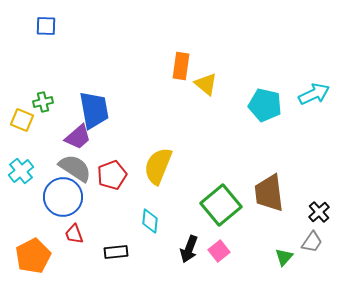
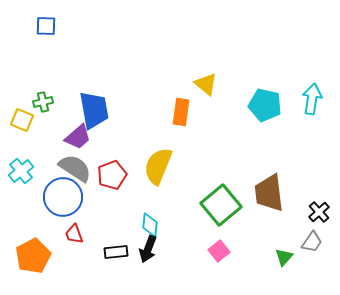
orange rectangle: moved 46 px down
cyan arrow: moved 2 px left, 5 px down; rotated 56 degrees counterclockwise
cyan diamond: moved 4 px down
black arrow: moved 41 px left
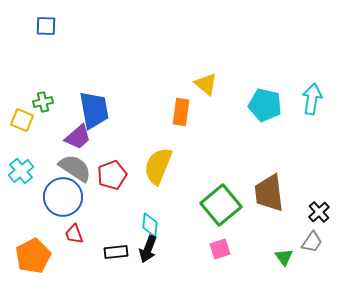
pink square: moved 1 px right, 2 px up; rotated 20 degrees clockwise
green triangle: rotated 18 degrees counterclockwise
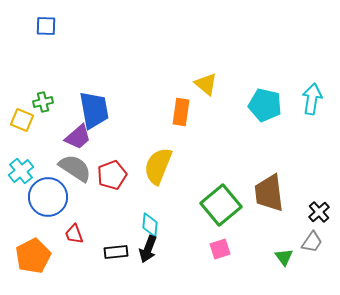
blue circle: moved 15 px left
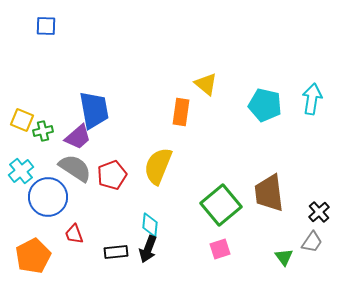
green cross: moved 29 px down
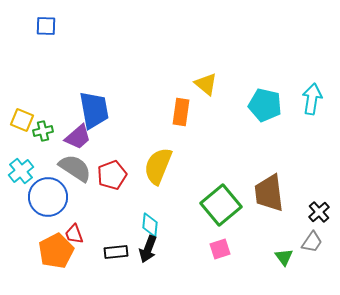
orange pentagon: moved 23 px right, 5 px up
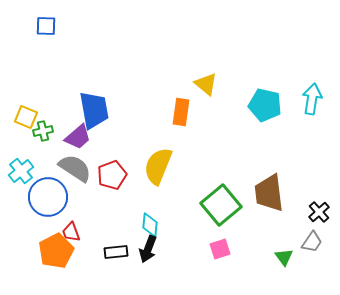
yellow square: moved 4 px right, 3 px up
red trapezoid: moved 3 px left, 2 px up
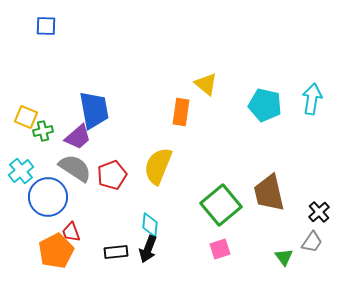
brown trapezoid: rotated 6 degrees counterclockwise
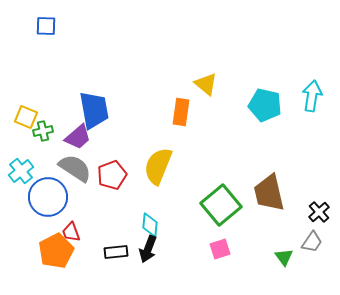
cyan arrow: moved 3 px up
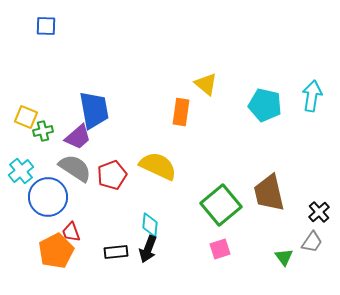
yellow semicircle: rotated 93 degrees clockwise
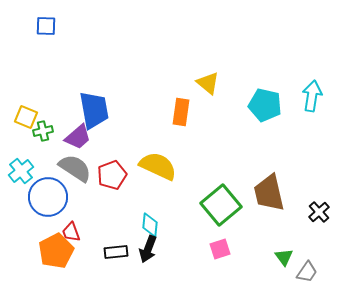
yellow triangle: moved 2 px right, 1 px up
gray trapezoid: moved 5 px left, 30 px down
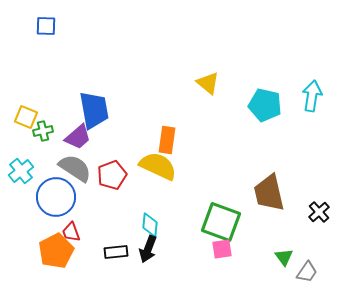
orange rectangle: moved 14 px left, 28 px down
blue circle: moved 8 px right
green square: moved 17 px down; rotated 30 degrees counterclockwise
pink square: moved 2 px right; rotated 10 degrees clockwise
